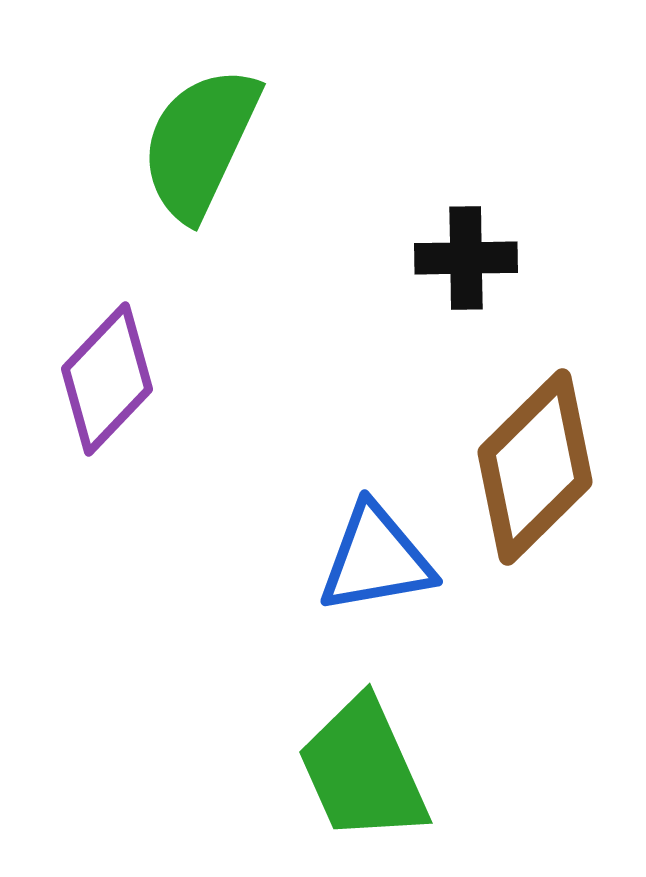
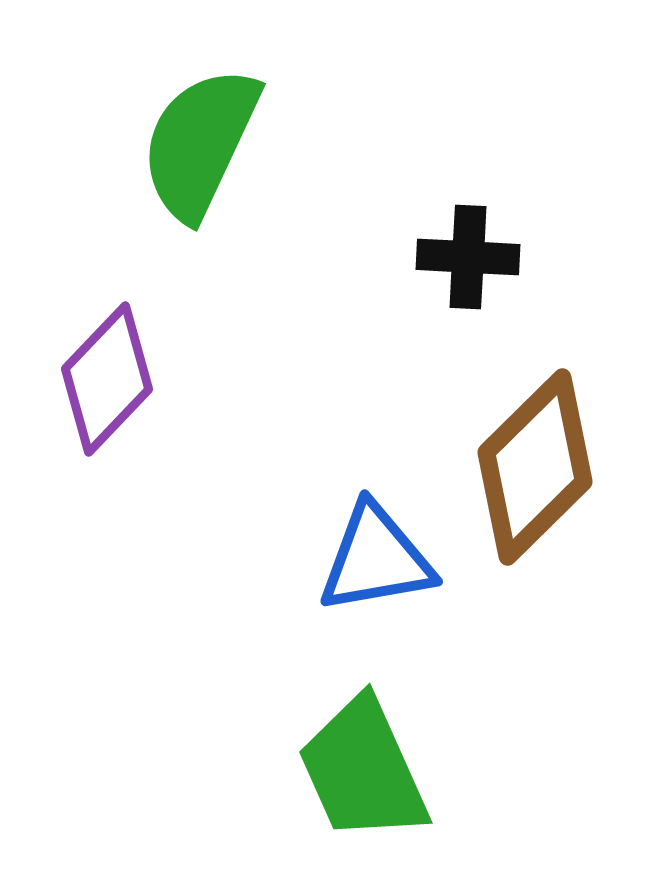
black cross: moved 2 px right, 1 px up; rotated 4 degrees clockwise
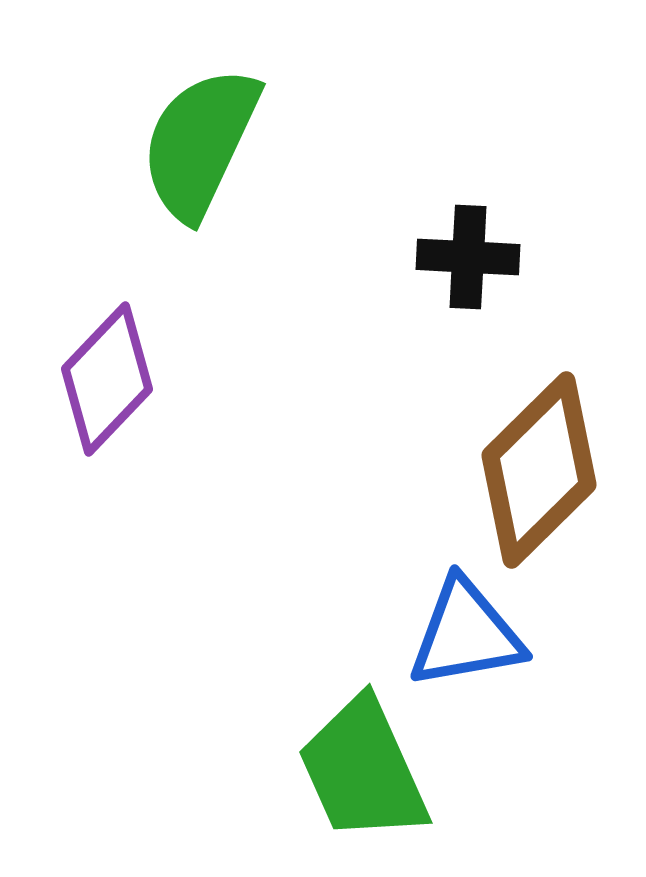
brown diamond: moved 4 px right, 3 px down
blue triangle: moved 90 px right, 75 px down
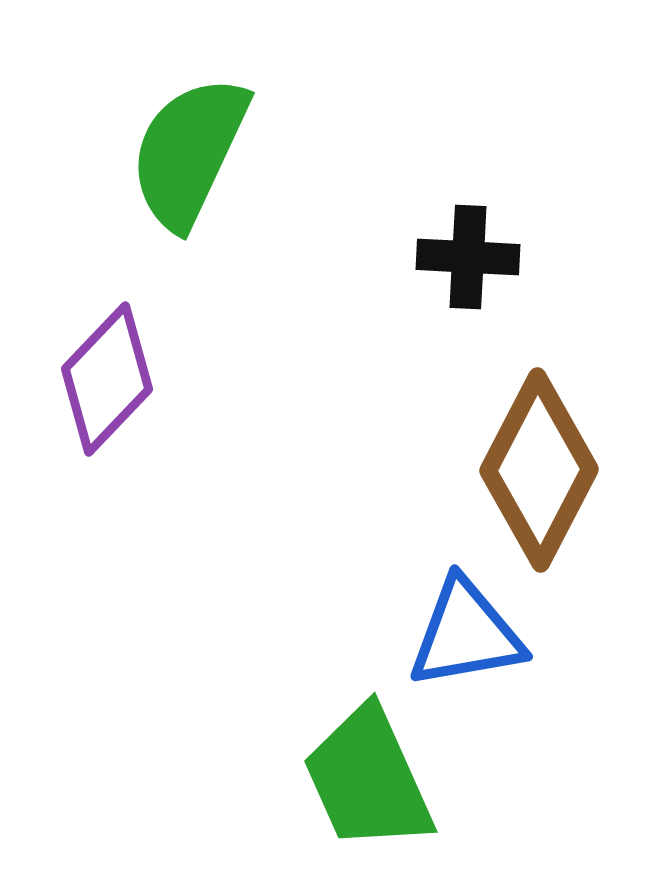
green semicircle: moved 11 px left, 9 px down
brown diamond: rotated 18 degrees counterclockwise
green trapezoid: moved 5 px right, 9 px down
